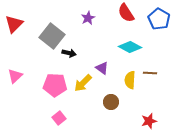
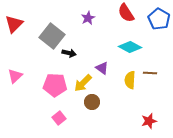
brown circle: moved 19 px left
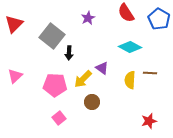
black arrow: rotated 80 degrees clockwise
yellow arrow: moved 4 px up
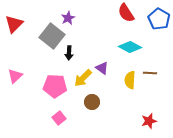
purple star: moved 20 px left
yellow arrow: moved 1 px up
pink pentagon: moved 1 px down
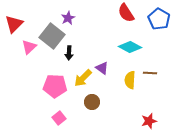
pink triangle: moved 14 px right, 29 px up
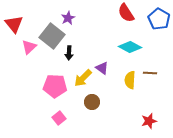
red triangle: rotated 24 degrees counterclockwise
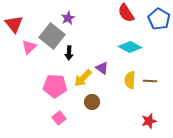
brown line: moved 8 px down
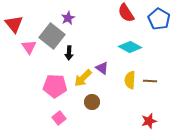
pink triangle: rotated 21 degrees counterclockwise
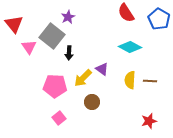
purple star: moved 1 px up
purple triangle: moved 1 px down
